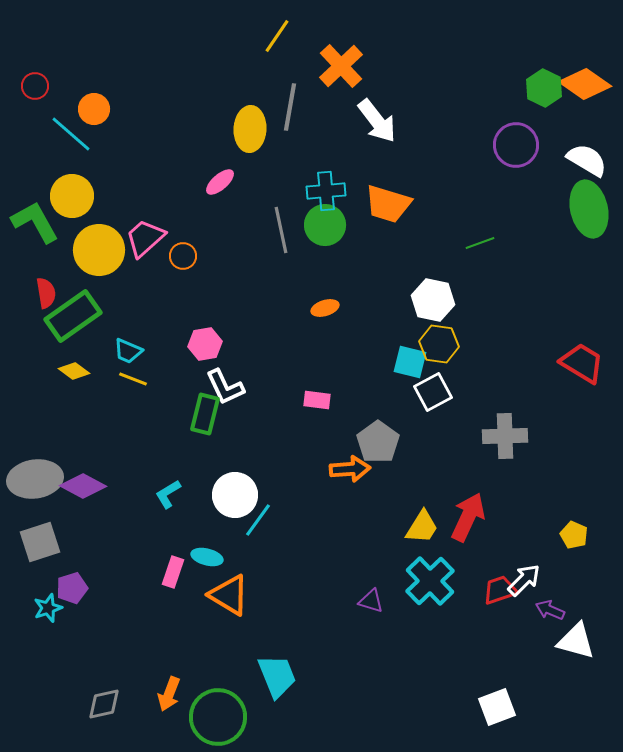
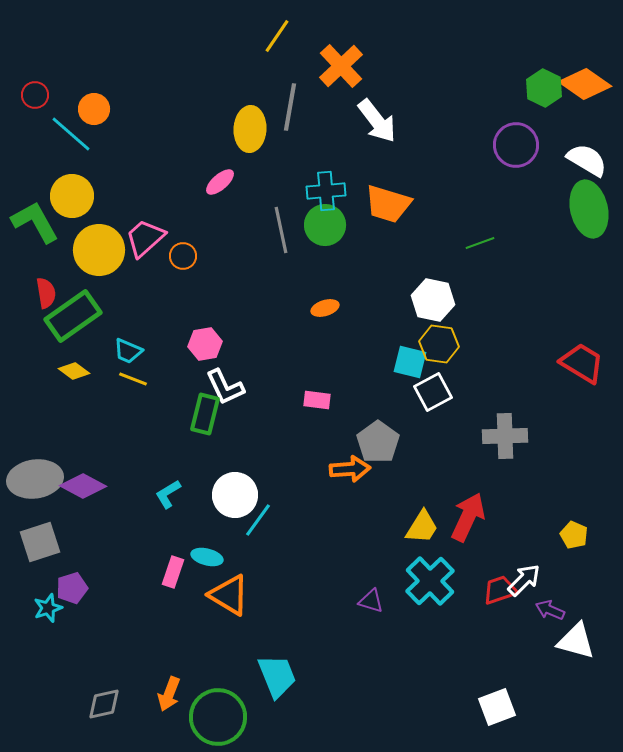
red circle at (35, 86): moved 9 px down
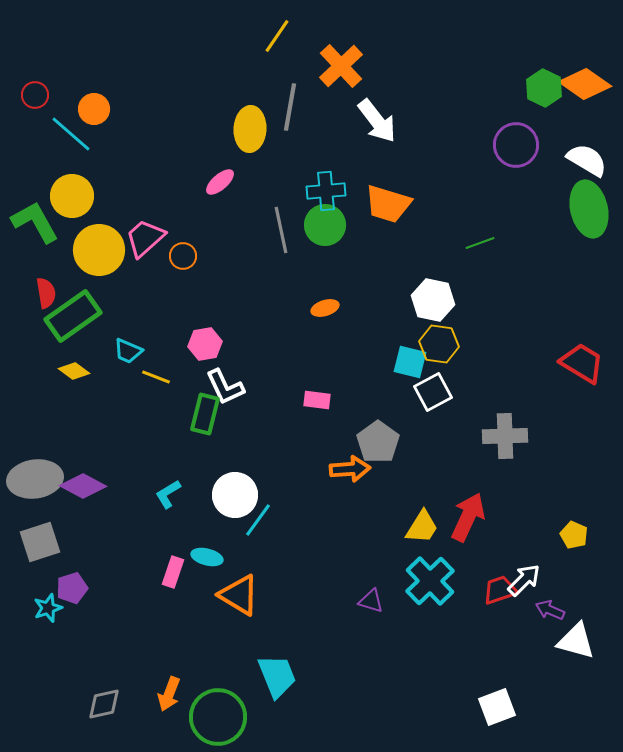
yellow line at (133, 379): moved 23 px right, 2 px up
orange triangle at (229, 595): moved 10 px right
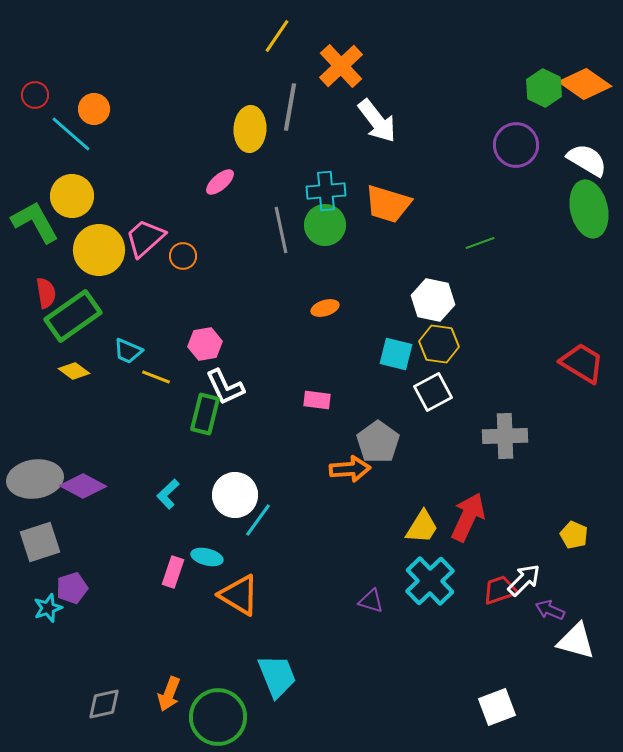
cyan square at (410, 362): moved 14 px left, 8 px up
cyan L-shape at (168, 494): rotated 12 degrees counterclockwise
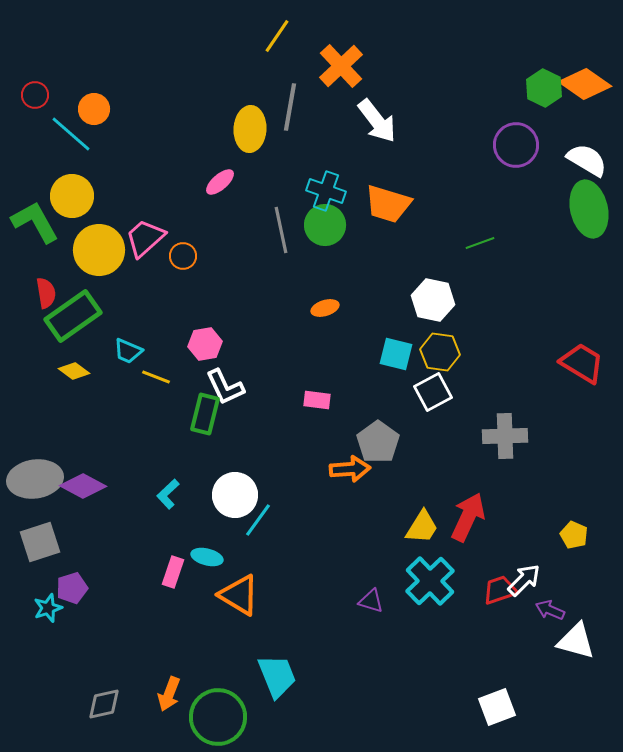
cyan cross at (326, 191): rotated 24 degrees clockwise
yellow hexagon at (439, 344): moved 1 px right, 8 px down
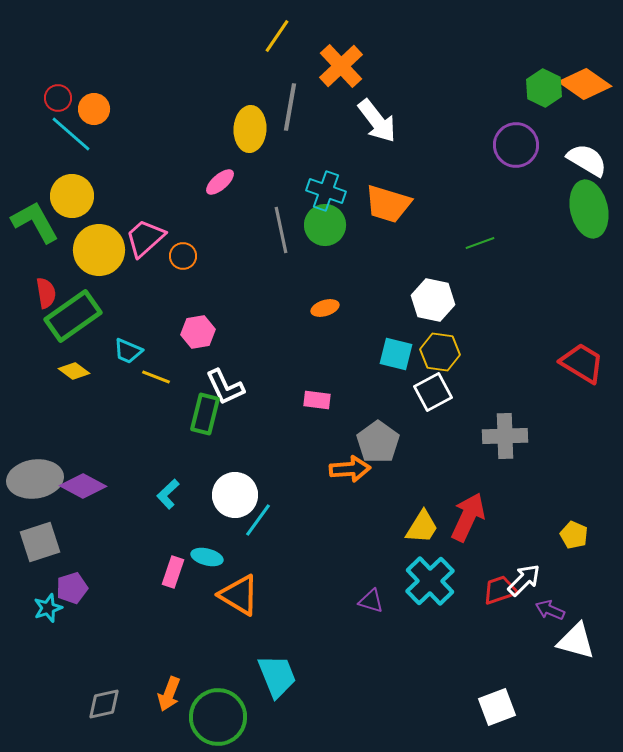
red circle at (35, 95): moved 23 px right, 3 px down
pink hexagon at (205, 344): moved 7 px left, 12 px up
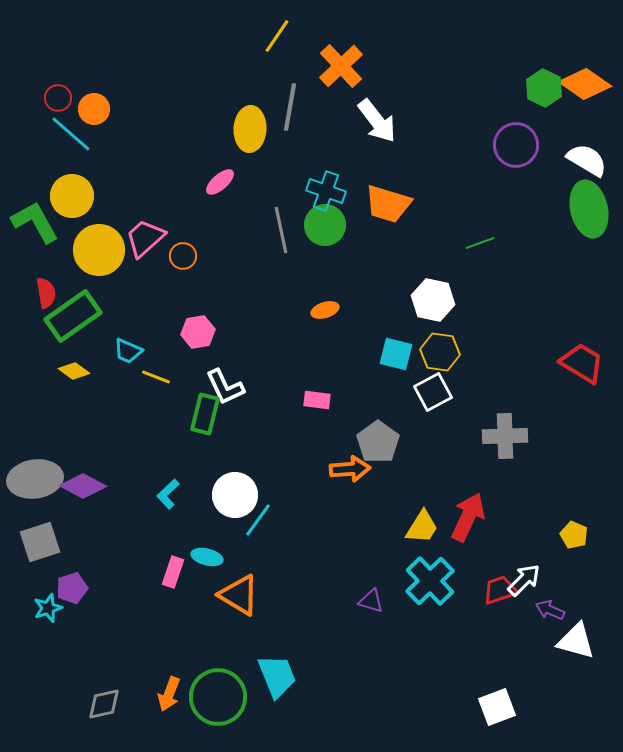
orange ellipse at (325, 308): moved 2 px down
green circle at (218, 717): moved 20 px up
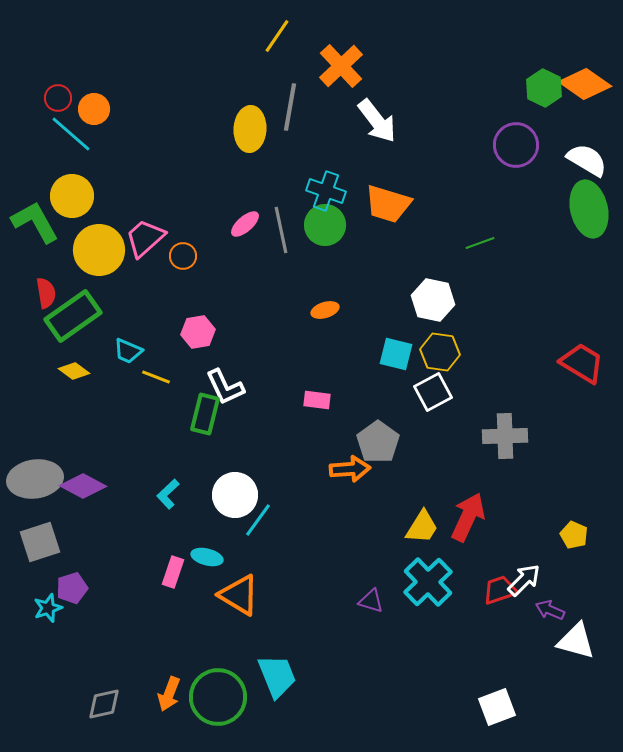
pink ellipse at (220, 182): moved 25 px right, 42 px down
cyan cross at (430, 581): moved 2 px left, 1 px down
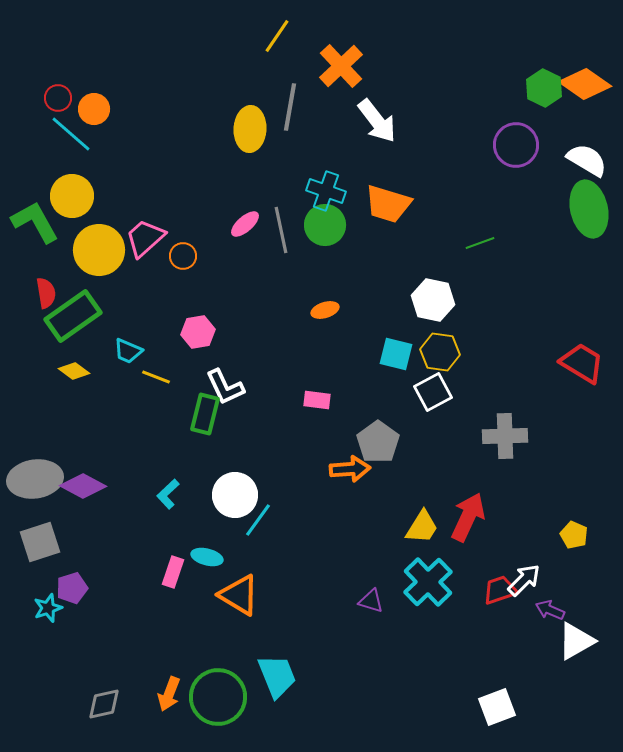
white triangle at (576, 641): rotated 45 degrees counterclockwise
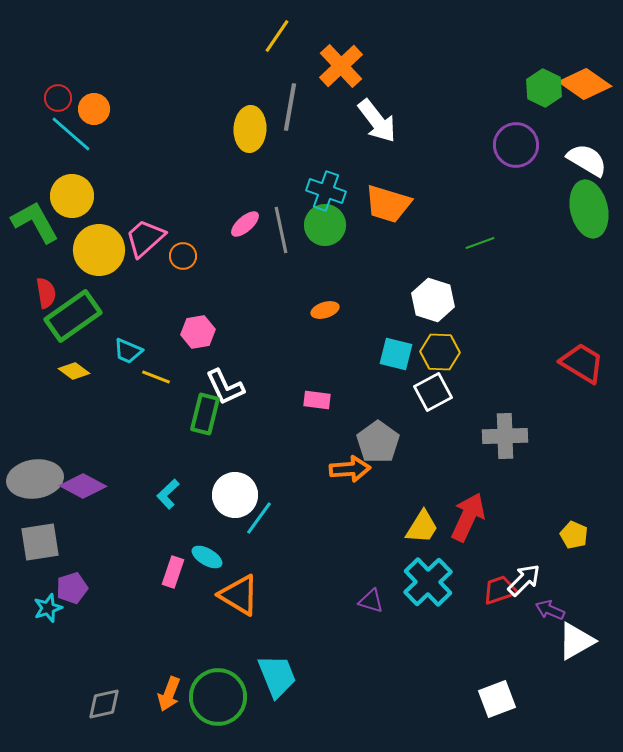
white hexagon at (433, 300): rotated 6 degrees clockwise
yellow hexagon at (440, 352): rotated 6 degrees counterclockwise
cyan line at (258, 520): moved 1 px right, 2 px up
gray square at (40, 542): rotated 9 degrees clockwise
cyan ellipse at (207, 557): rotated 16 degrees clockwise
white square at (497, 707): moved 8 px up
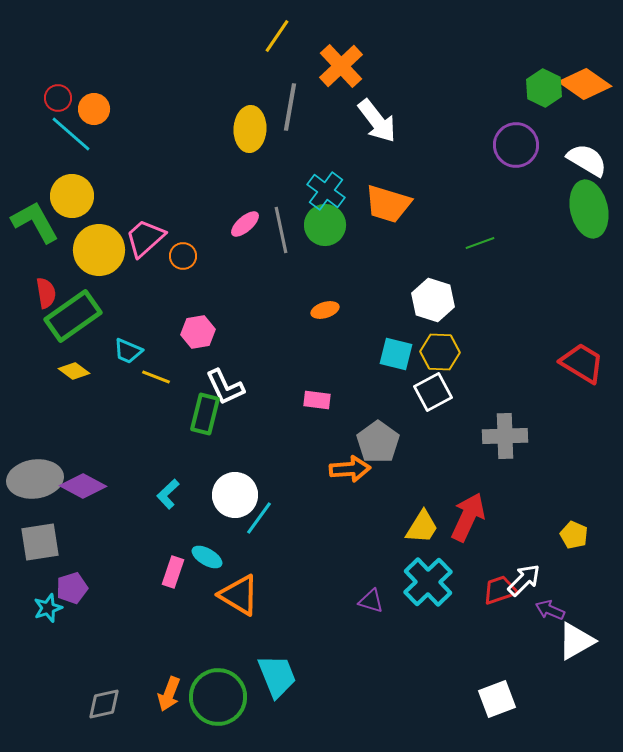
cyan cross at (326, 191): rotated 18 degrees clockwise
